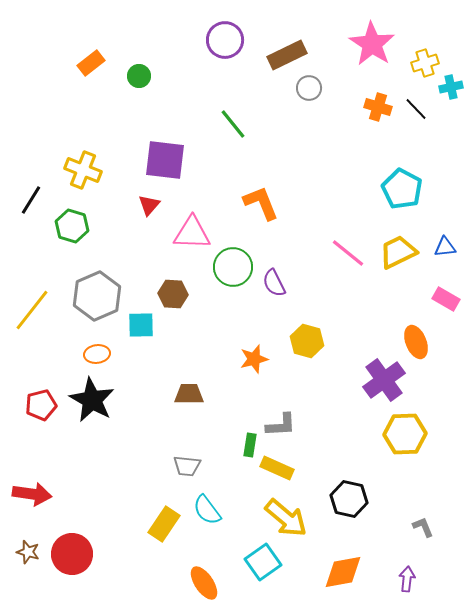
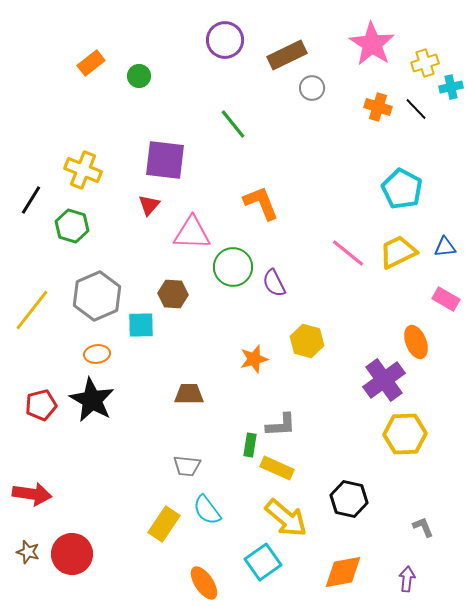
gray circle at (309, 88): moved 3 px right
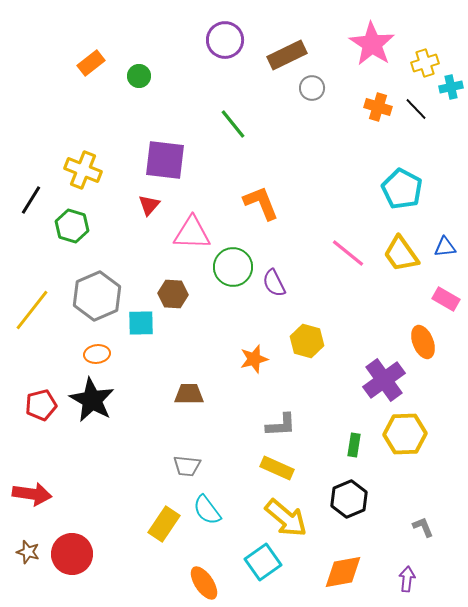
yellow trapezoid at (398, 252): moved 3 px right, 2 px down; rotated 99 degrees counterclockwise
cyan square at (141, 325): moved 2 px up
orange ellipse at (416, 342): moved 7 px right
green rectangle at (250, 445): moved 104 px right
black hexagon at (349, 499): rotated 24 degrees clockwise
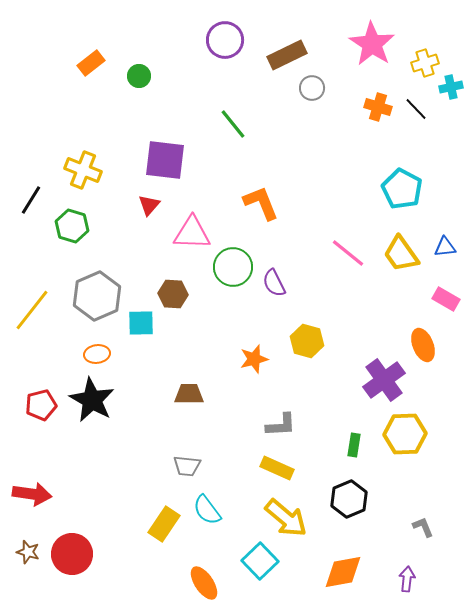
orange ellipse at (423, 342): moved 3 px down
cyan square at (263, 562): moved 3 px left, 1 px up; rotated 9 degrees counterclockwise
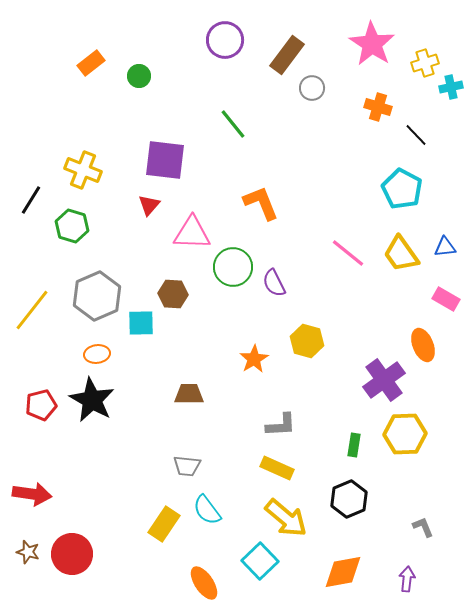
brown rectangle at (287, 55): rotated 27 degrees counterclockwise
black line at (416, 109): moved 26 px down
orange star at (254, 359): rotated 16 degrees counterclockwise
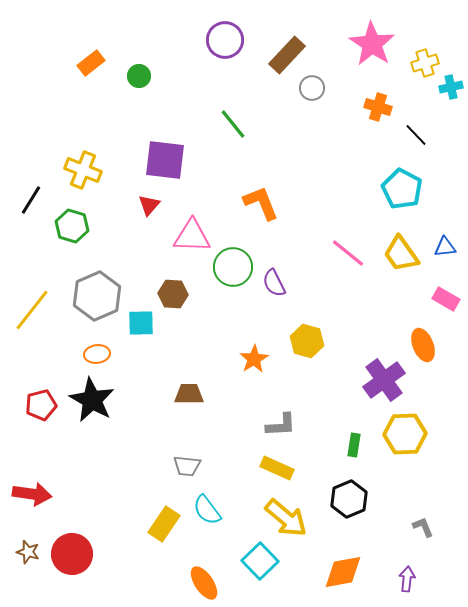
brown rectangle at (287, 55): rotated 6 degrees clockwise
pink triangle at (192, 233): moved 3 px down
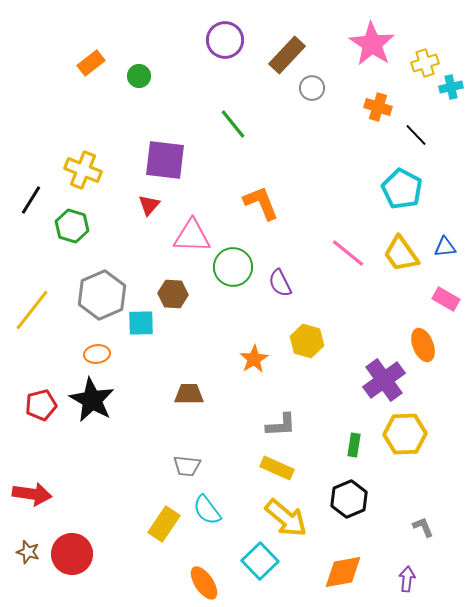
purple semicircle at (274, 283): moved 6 px right
gray hexagon at (97, 296): moved 5 px right, 1 px up
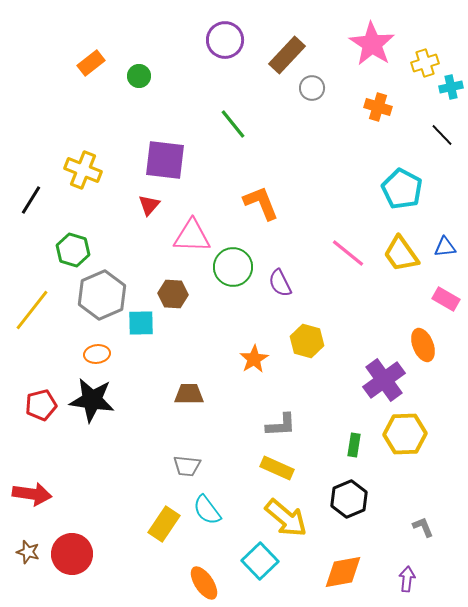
black line at (416, 135): moved 26 px right
green hexagon at (72, 226): moved 1 px right, 24 px down
black star at (92, 400): rotated 21 degrees counterclockwise
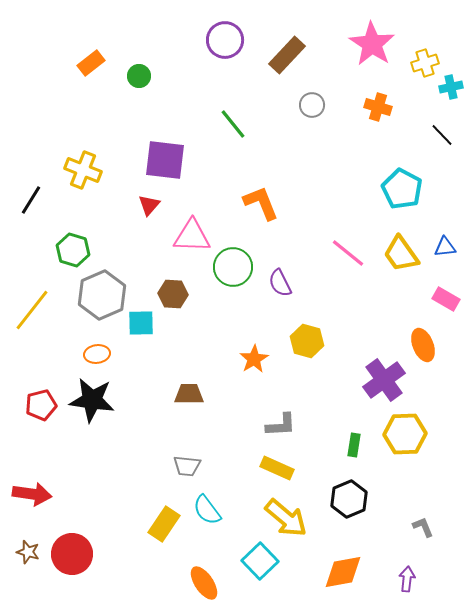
gray circle at (312, 88): moved 17 px down
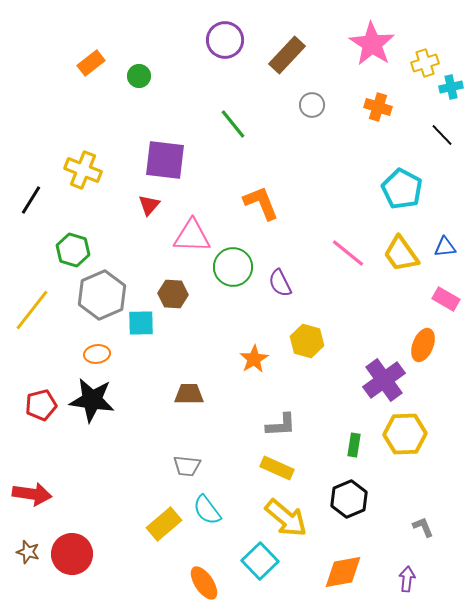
orange ellipse at (423, 345): rotated 44 degrees clockwise
yellow rectangle at (164, 524): rotated 16 degrees clockwise
